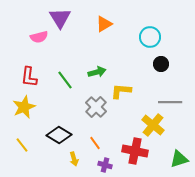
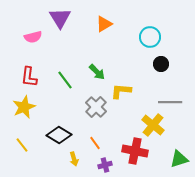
pink semicircle: moved 6 px left
green arrow: rotated 60 degrees clockwise
purple cross: rotated 32 degrees counterclockwise
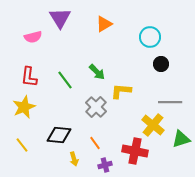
black diamond: rotated 25 degrees counterclockwise
green triangle: moved 2 px right, 20 px up
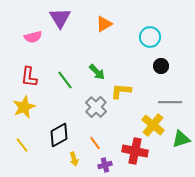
black circle: moved 2 px down
black diamond: rotated 35 degrees counterclockwise
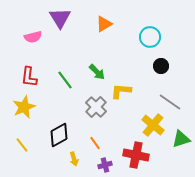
gray line: rotated 35 degrees clockwise
red cross: moved 1 px right, 4 px down
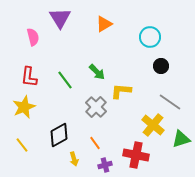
pink semicircle: rotated 90 degrees counterclockwise
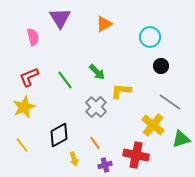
red L-shape: rotated 60 degrees clockwise
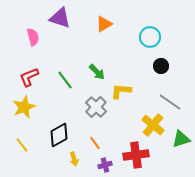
purple triangle: rotated 40 degrees counterclockwise
red cross: rotated 20 degrees counterclockwise
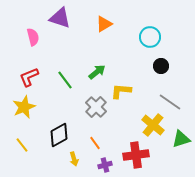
green arrow: rotated 84 degrees counterclockwise
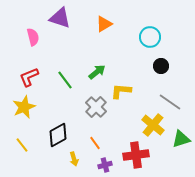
black diamond: moved 1 px left
